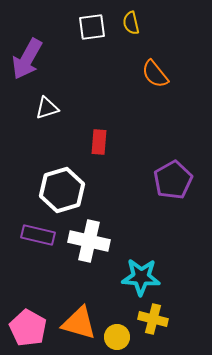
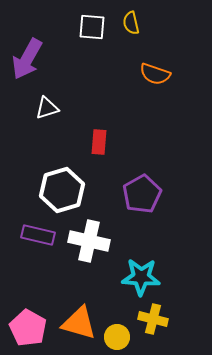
white square: rotated 12 degrees clockwise
orange semicircle: rotated 32 degrees counterclockwise
purple pentagon: moved 31 px left, 14 px down
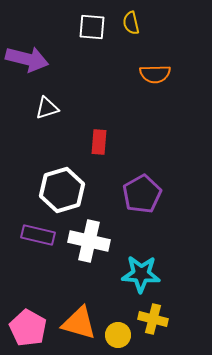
purple arrow: rotated 105 degrees counterclockwise
orange semicircle: rotated 20 degrees counterclockwise
cyan star: moved 3 px up
yellow circle: moved 1 px right, 2 px up
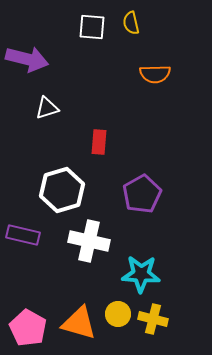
purple rectangle: moved 15 px left
yellow circle: moved 21 px up
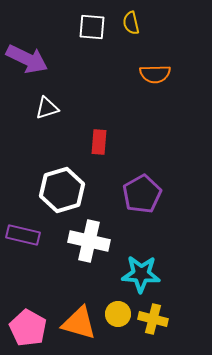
purple arrow: rotated 12 degrees clockwise
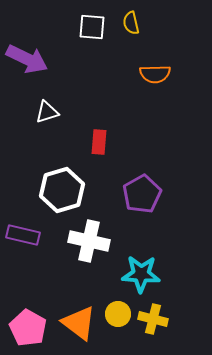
white triangle: moved 4 px down
orange triangle: rotated 21 degrees clockwise
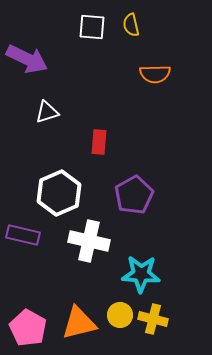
yellow semicircle: moved 2 px down
white hexagon: moved 3 px left, 3 px down; rotated 6 degrees counterclockwise
purple pentagon: moved 8 px left, 1 px down
yellow circle: moved 2 px right, 1 px down
orange triangle: rotated 51 degrees counterclockwise
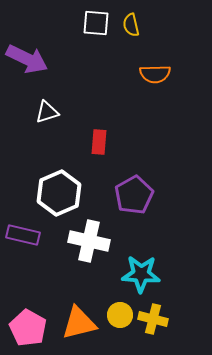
white square: moved 4 px right, 4 px up
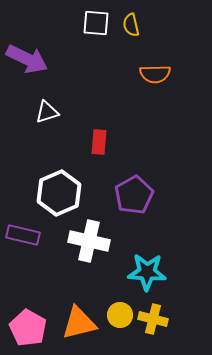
cyan star: moved 6 px right, 2 px up
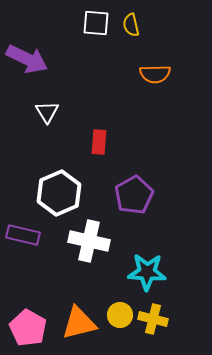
white triangle: rotated 45 degrees counterclockwise
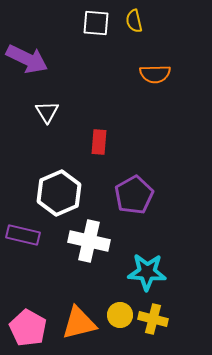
yellow semicircle: moved 3 px right, 4 px up
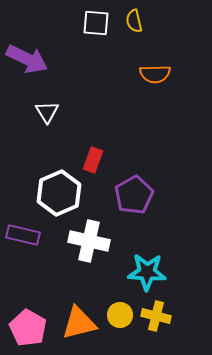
red rectangle: moved 6 px left, 18 px down; rotated 15 degrees clockwise
yellow cross: moved 3 px right, 3 px up
